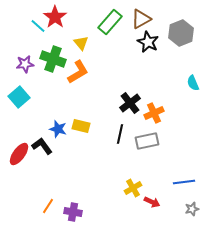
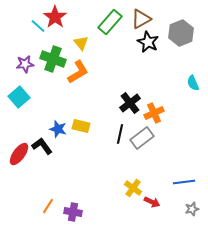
gray rectangle: moved 5 px left, 3 px up; rotated 25 degrees counterclockwise
yellow cross: rotated 24 degrees counterclockwise
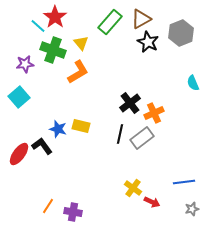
green cross: moved 9 px up
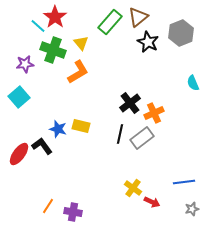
brown triangle: moved 3 px left, 2 px up; rotated 10 degrees counterclockwise
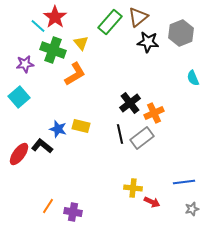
black star: rotated 20 degrees counterclockwise
orange L-shape: moved 3 px left, 2 px down
cyan semicircle: moved 5 px up
black line: rotated 24 degrees counterclockwise
black L-shape: rotated 15 degrees counterclockwise
yellow cross: rotated 30 degrees counterclockwise
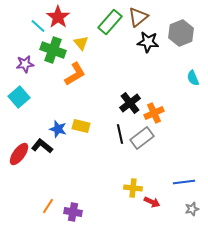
red star: moved 3 px right
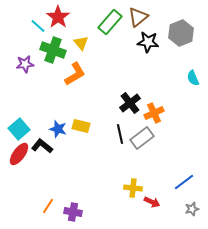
cyan square: moved 32 px down
blue line: rotated 30 degrees counterclockwise
